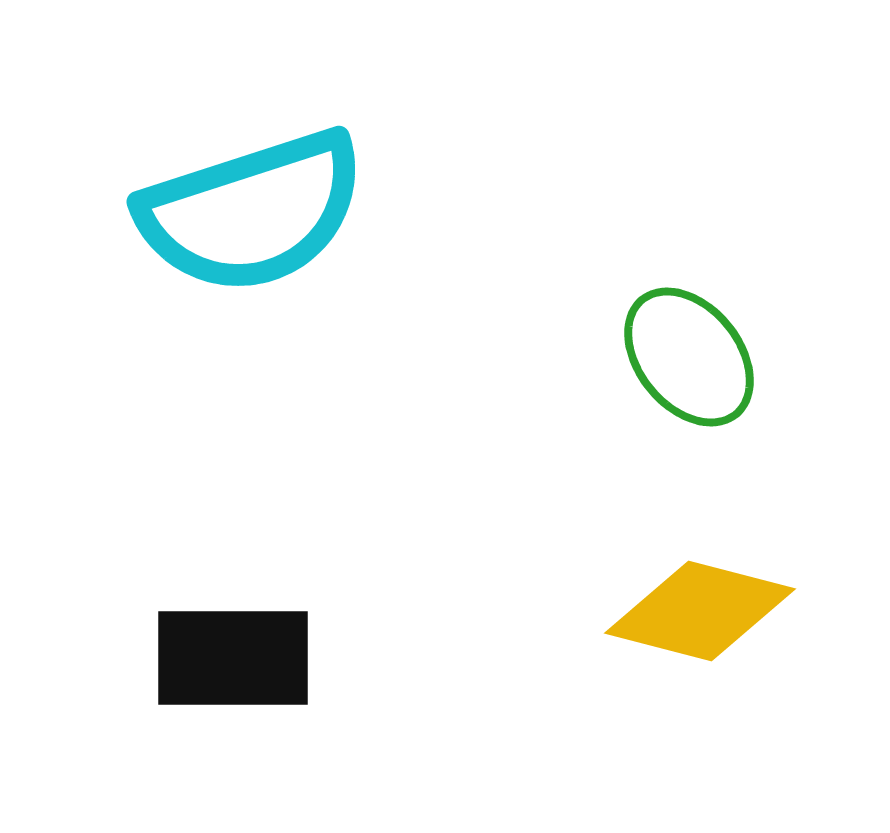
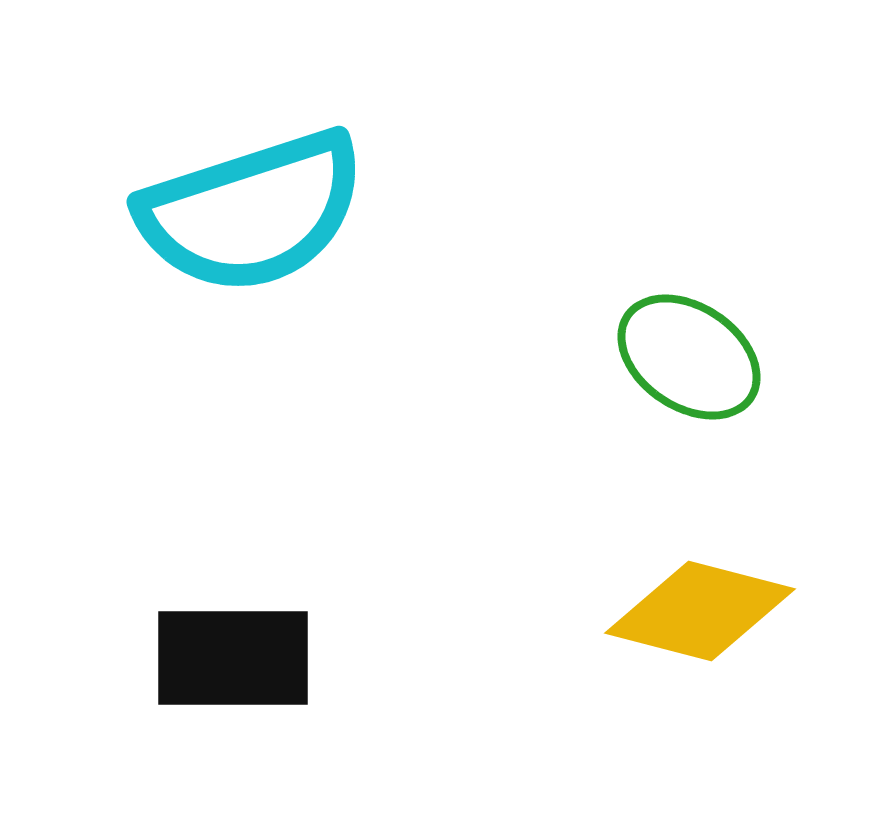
green ellipse: rotated 17 degrees counterclockwise
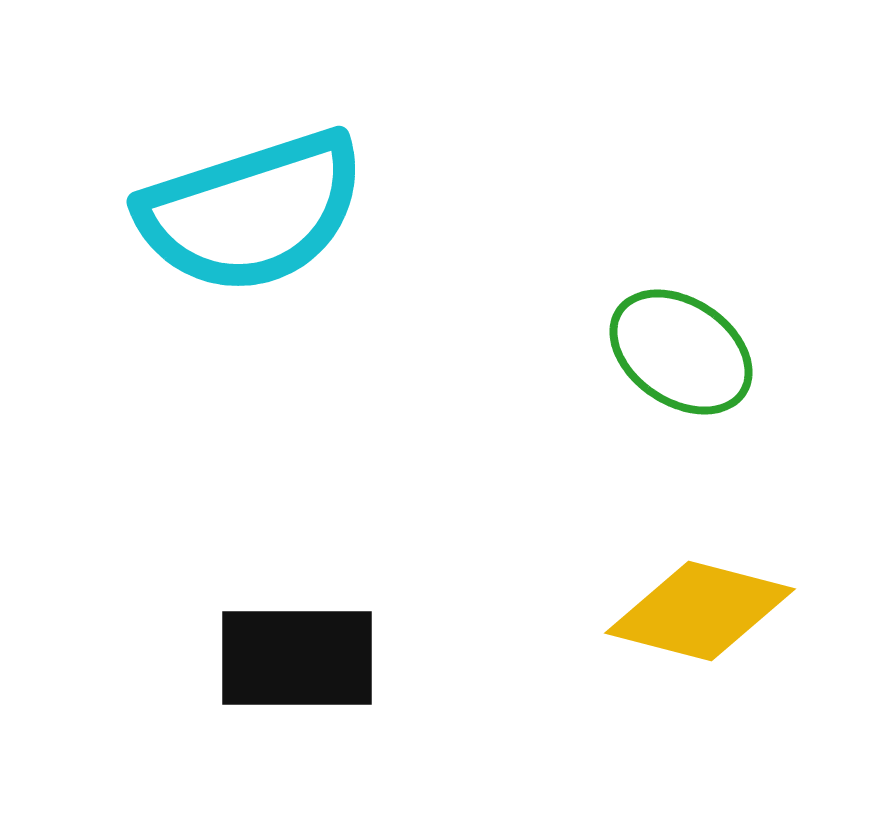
green ellipse: moved 8 px left, 5 px up
black rectangle: moved 64 px right
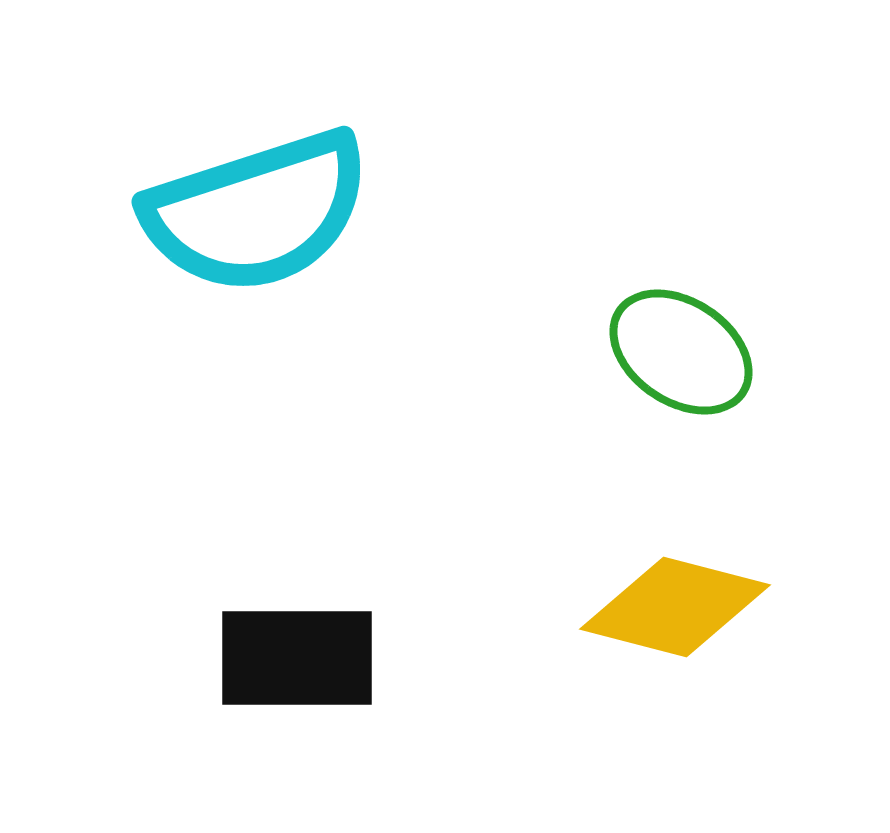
cyan semicircle: moved 5 px right
yellow diamond: moved 25 px left, 4 px up
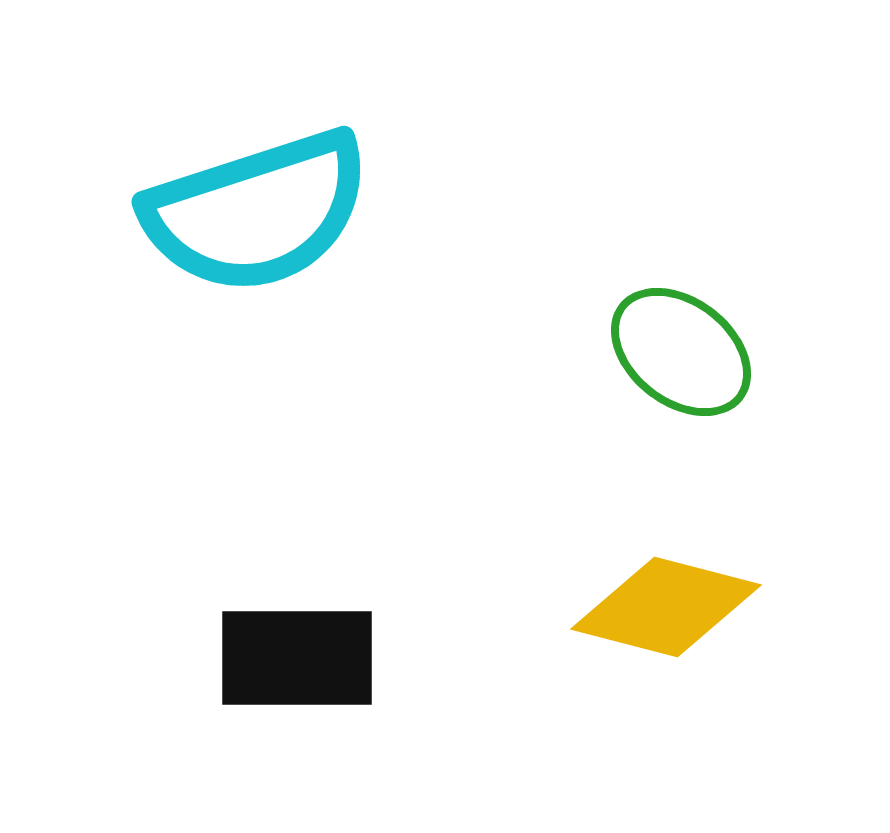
green ellipse: rotated 4 degrees clockwise
yellow diamond: moved 9 px left
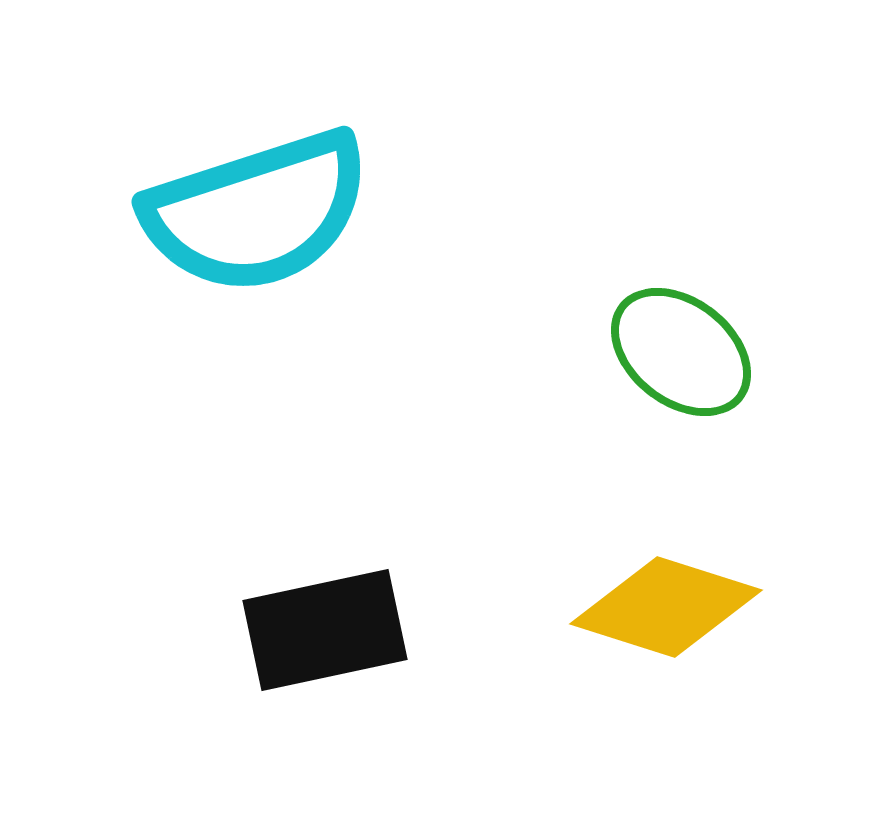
yellow diamond: rotated 3 degrees clockwise
black rectangle: moved 28 px right, 28 px up; rotated 12 degrees counterclockwise
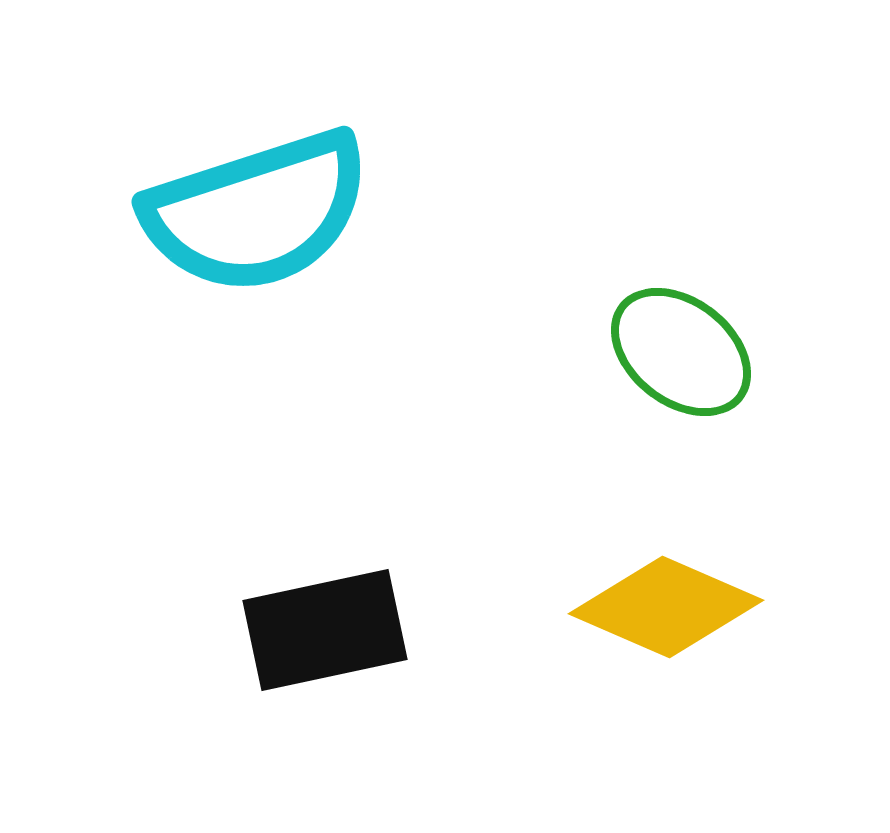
yellow diamond: rotated 6 degrees clockwise
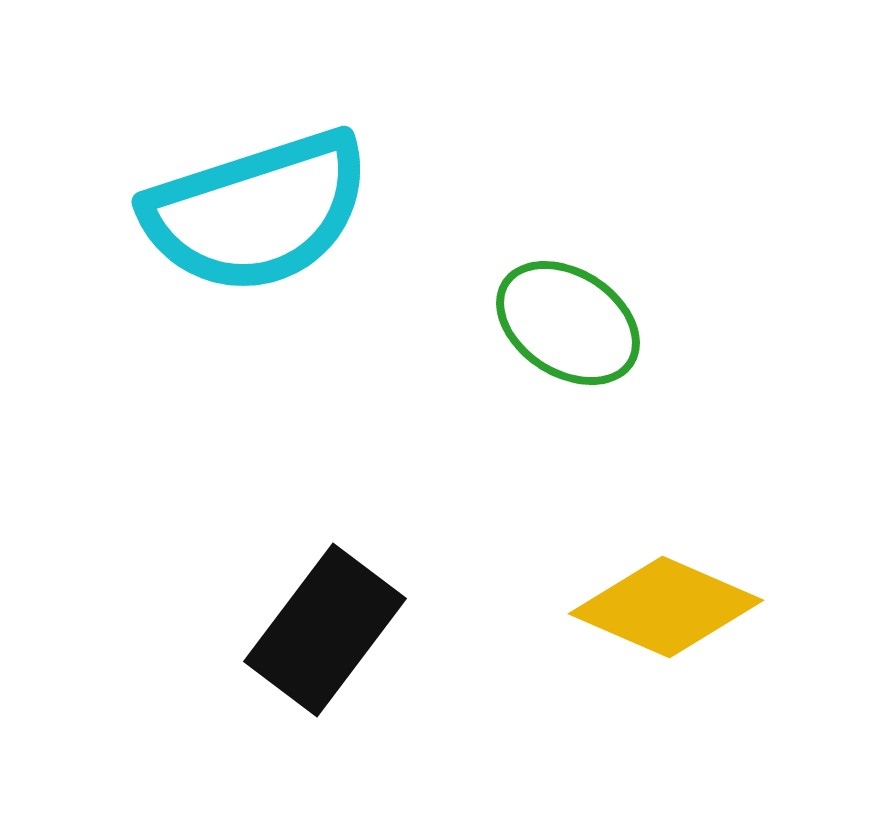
green ellipse: moved 113 px left, 29 px up; rotated 5 degrees counterclockwise
black rectangle: rotated 41 degrees counterclockwise
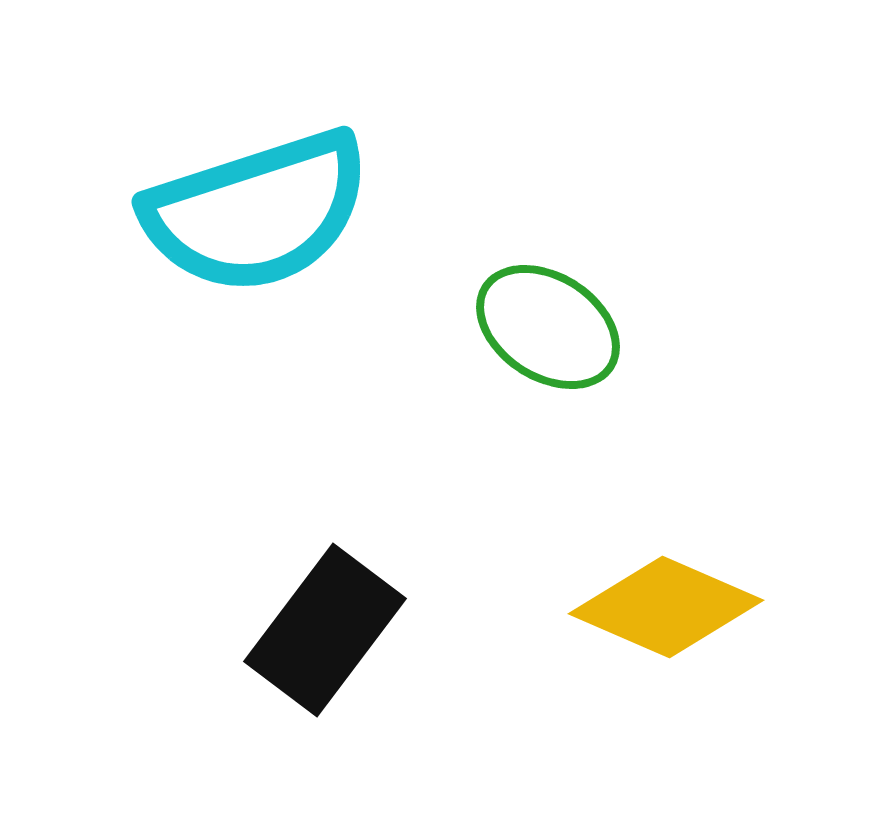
green ellipse: moved 20 px left, 4 px down
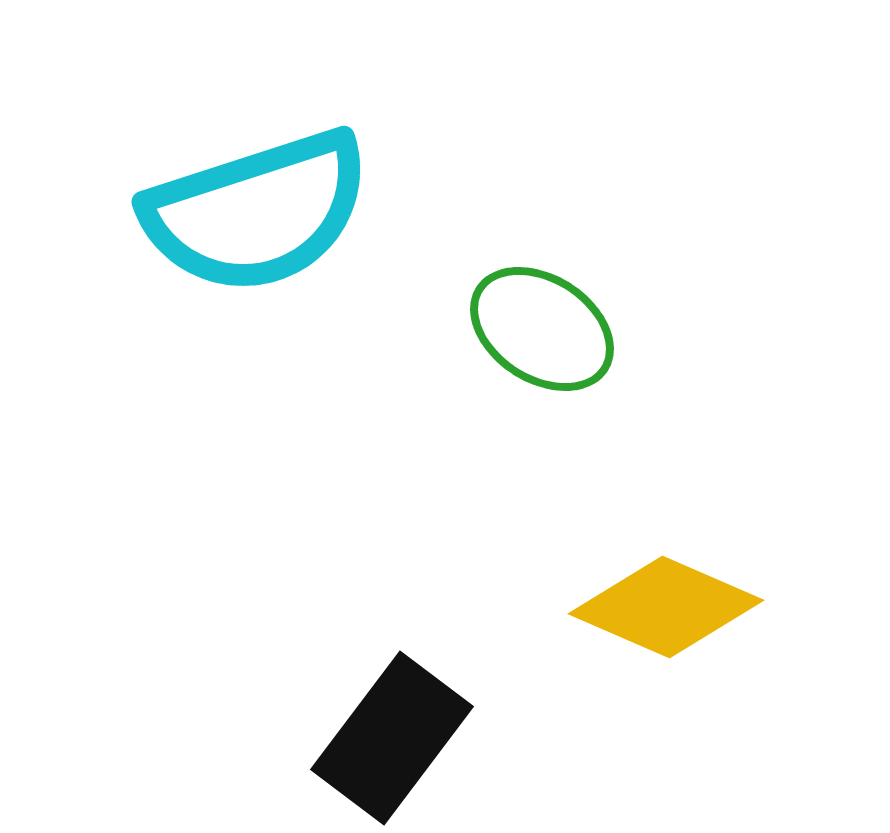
green ellipse: moved 6 px left, 2 px down
black rectangle: moved 67 px right, 108 px down
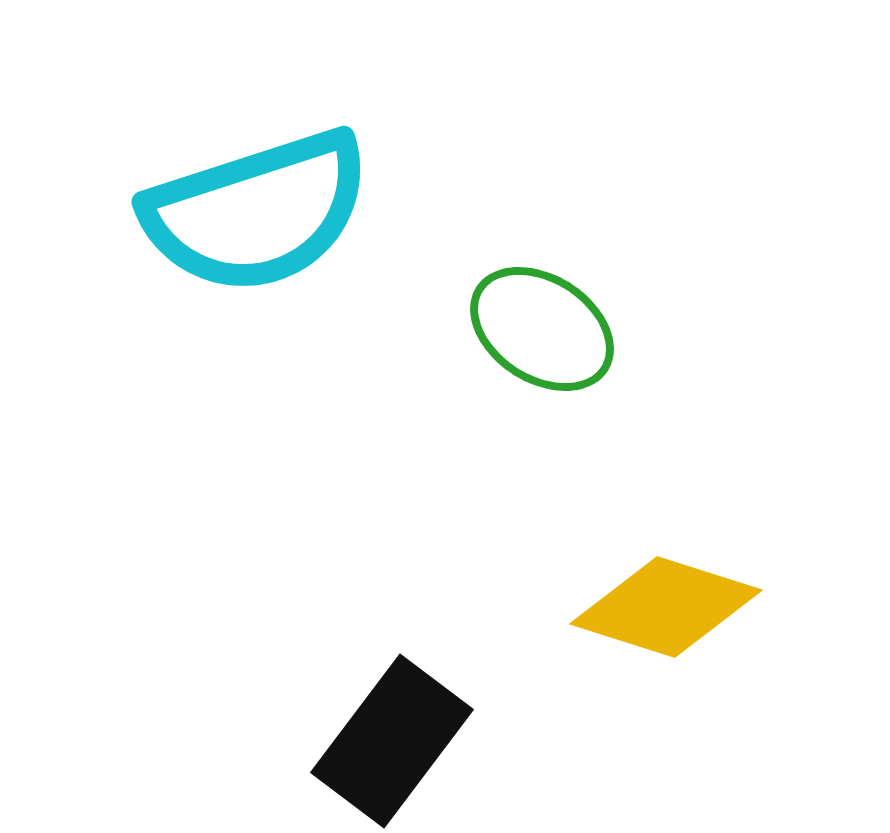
yellow diamond: rotated 6 degrees counterclockwise
black rectangle: moved 3 px down
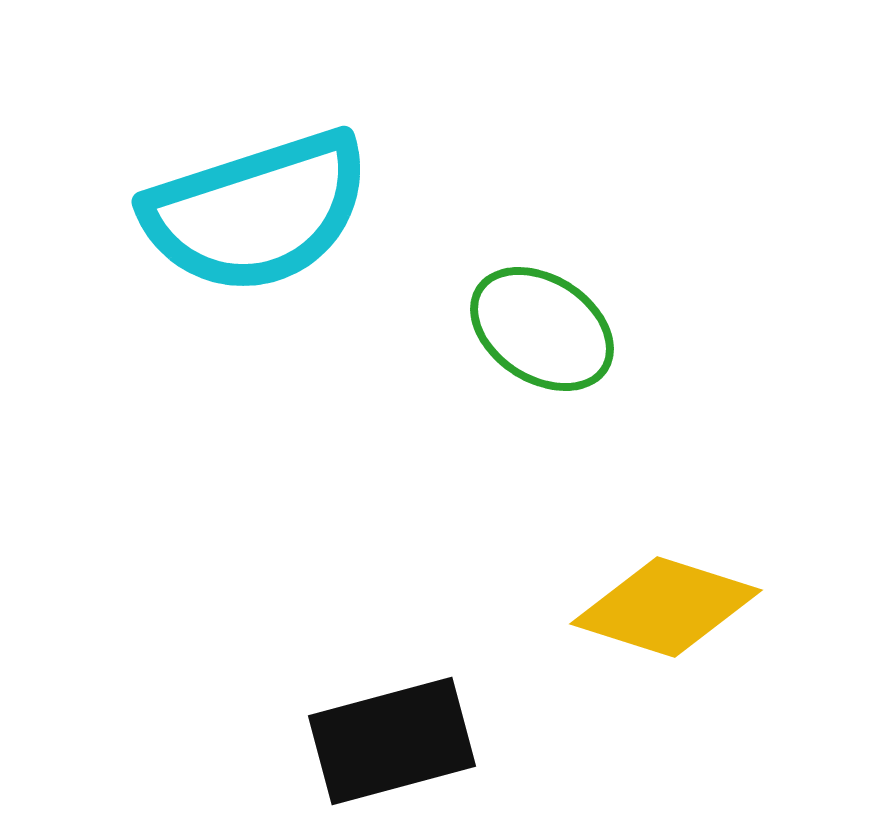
black rectangle: rotated 38 degrees clockwise
